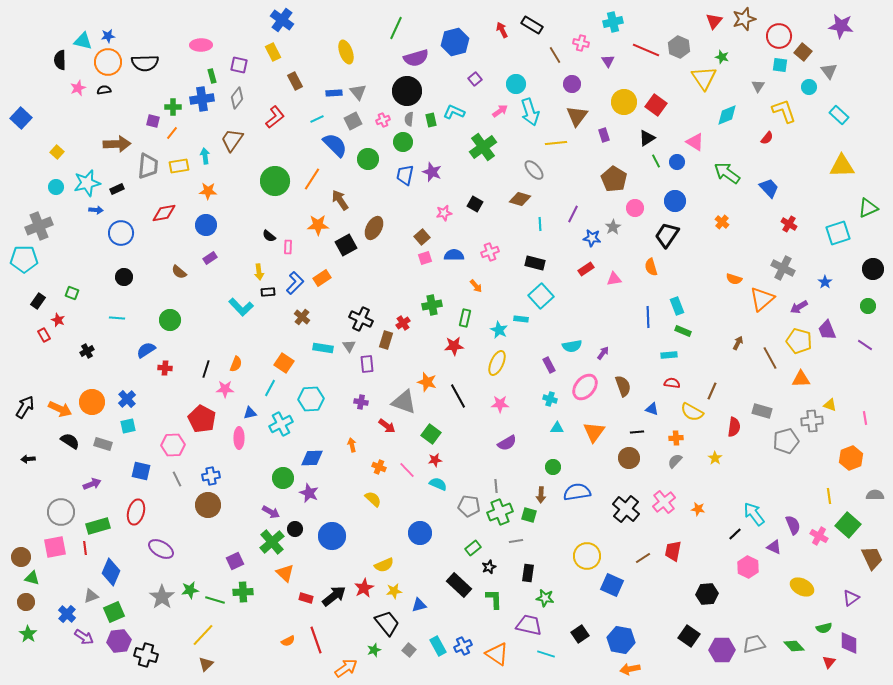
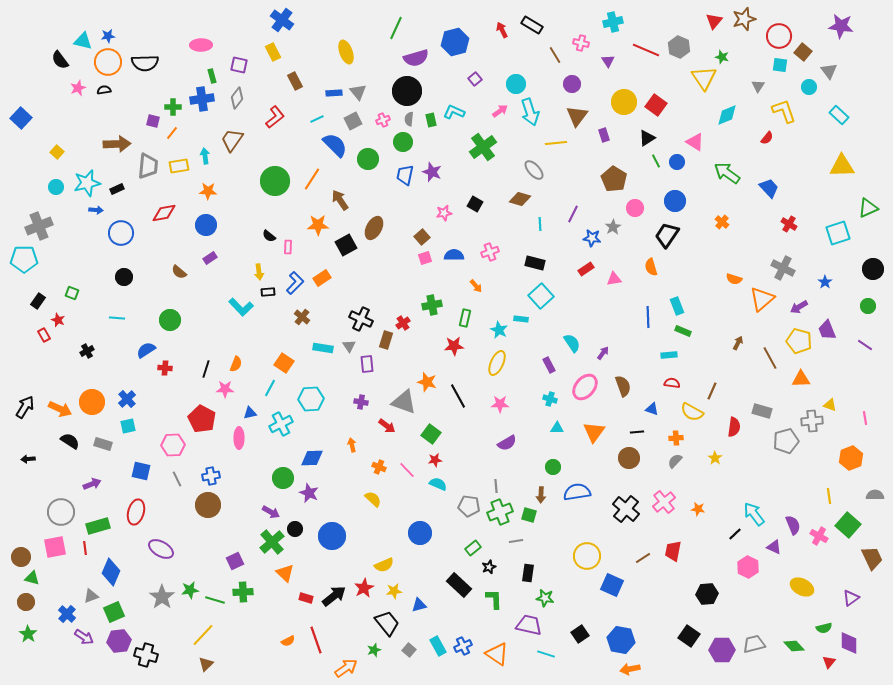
black semicircle at (60, 60): rotated 36 degrees counterclockwise
cyan semicircle at (572, 346): moved 3 px up; rotated 114 degrees counterclockwise
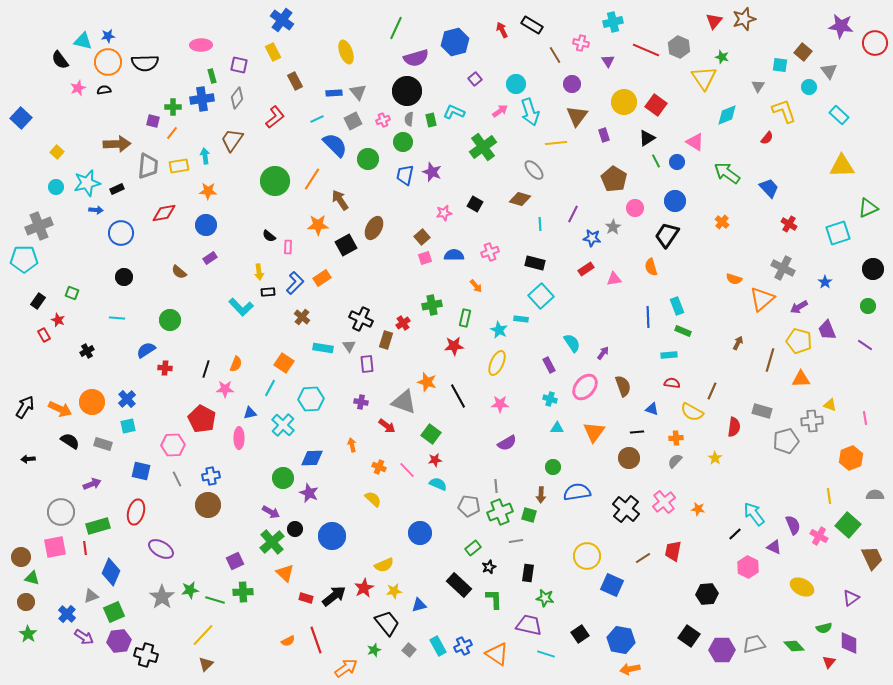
red circle at (779, 36): moved 96 px right, 7 px down
brown line at (770, 358): moved 2 px down; rotated 45 degrees clockwise
cyan cross at (281, 424): moved 2 px right, 1 px down; rotated 20 degrees counterclockwise
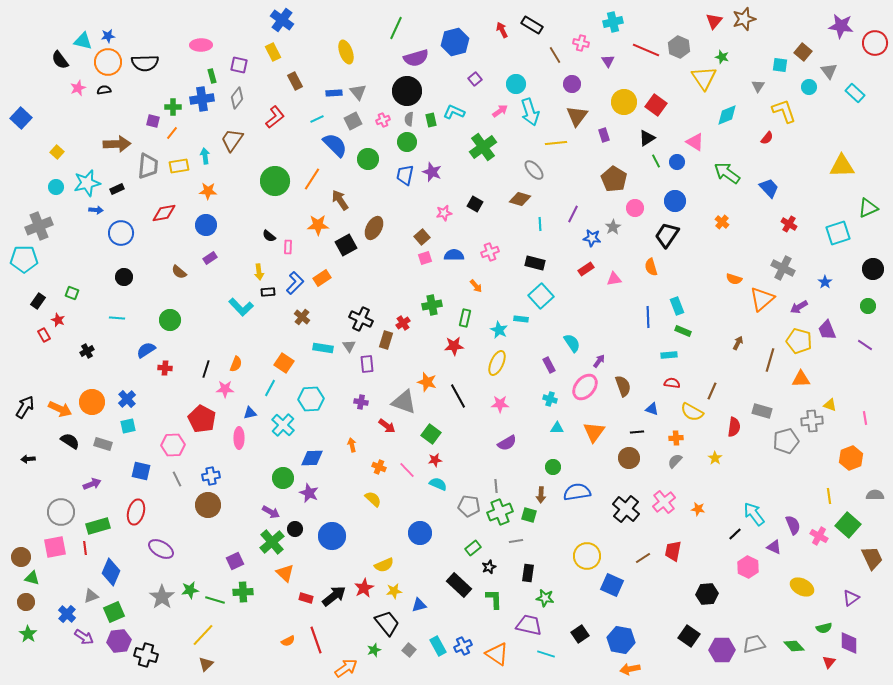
cyan rectangle at (839, 115): moved 16 px right, 22 px up
green circle at (403, 142): moved 4 px right
purple arrow at (603, 353): moved 4 px left, 8 px down
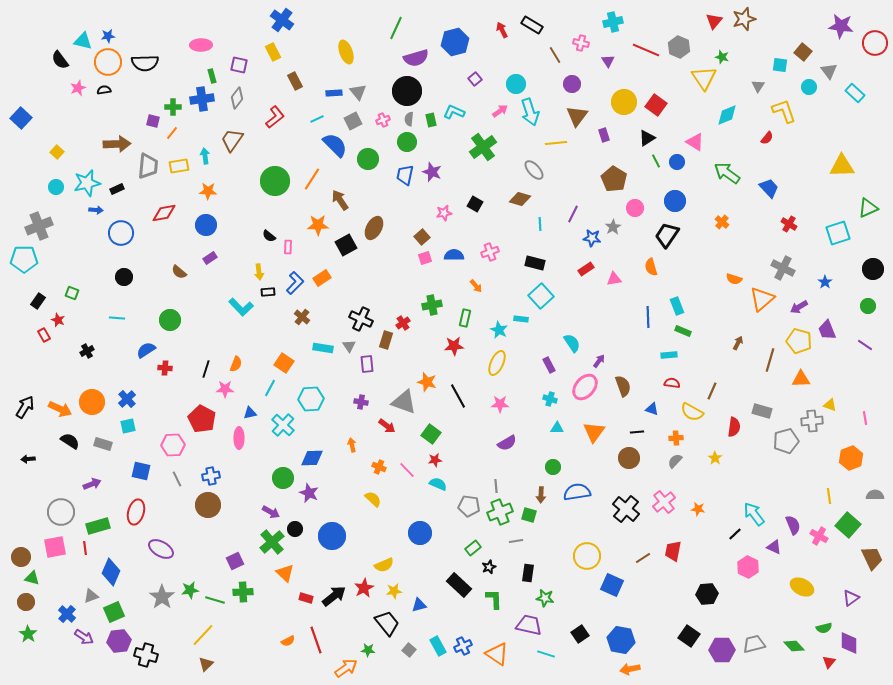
green star at (374, 650): moved 6 px left; rotated 24 degrees clockwise
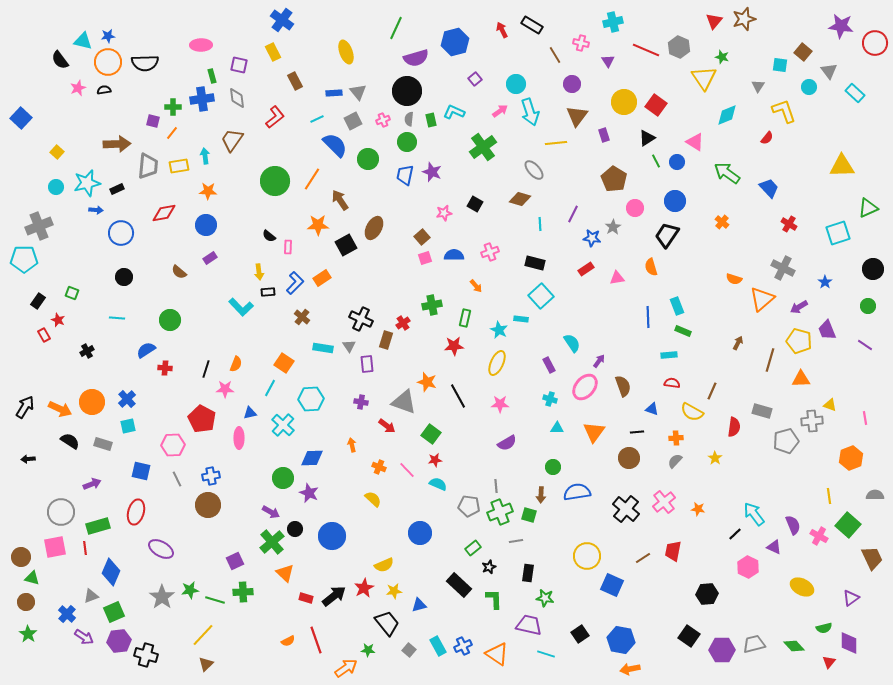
gray diamond at (237, 98): rotated 45 degrees counterclockwise
pink triangle at (614, 279): moved 3 px right, 1 px up
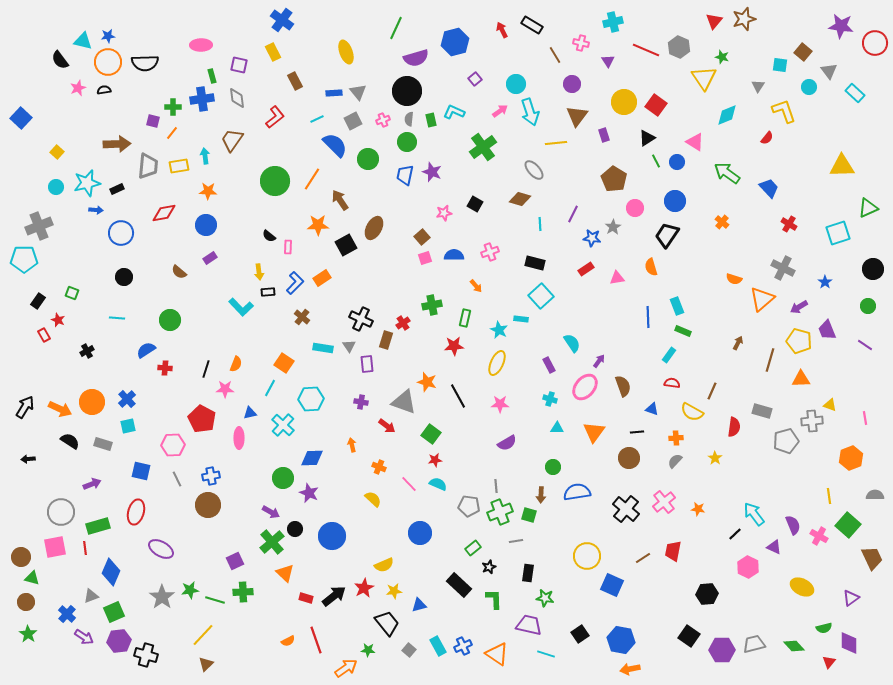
cyan rectangle at (669, 355): rotated 49 degrees counterclockwise
pink line at (407, 470): moved 2 px right, 14 px down
